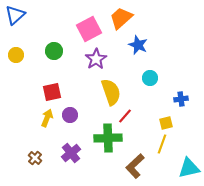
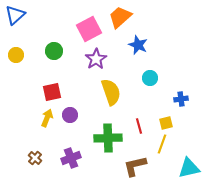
orange trapezoid: moved 1 px left, 1 px up
red line: moved 14 px right, 10 px down; rotated 56 degrees counterclockwise
purple cross: moved 5 px down; rotated 18 degrees clockwise
brown L-shape: rotated 30 degrees clockwise
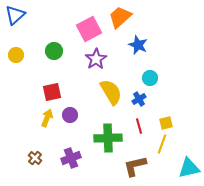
yellow semicircle: rotated 12 degrees counterclockwise
blue cross: moved 42 px left; rotated 24 degrees counterclockwise
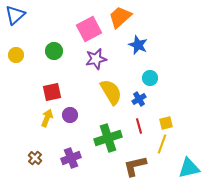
purple star: rotated 20 degrees clockwise
green cross: rotated 16 degrees counterclockwise
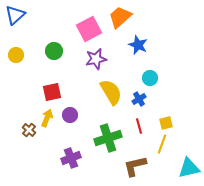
brown cross: moved 6 px left, 28 px up
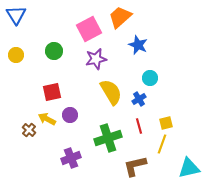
blue triangle: moved 1 px right; rotated 20 degrees counterclockwise
yellow arrow: moved 1 px down; rotated 84 degrees counterclockwise
